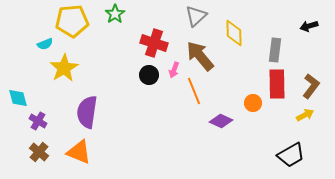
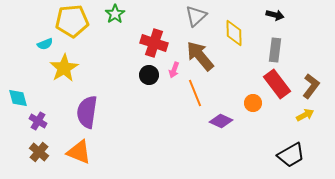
black arrow: moved 34 px left, 11 px up; rotated 150 degrees counterclockwise
red rectangle: rotated 36 degrees counterclockwise
orange line: moved 1 px right, 2 px down
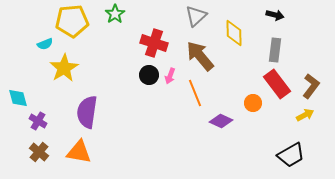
pink arrow: moved 4 px left, 6 px down
orange triangle: rotated 12 degrees counterclockwise
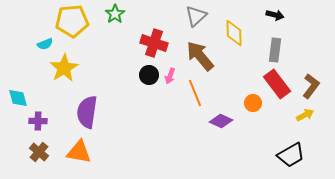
purple cross: rotated 30 degrees counterclockwise
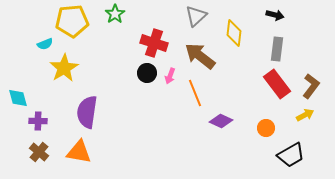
yellow diamond: rotated 8 degrees clockwise
gray rectangle: moved 2 px right, 1 px up
brown arrow: rotated 12 degrees counterclockwise
black circle: moved 2 px left, 2 px up
orange circle: moved 13 px right, 25 px down
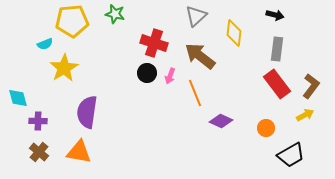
green star: rotated 24 degrees counterclockwise
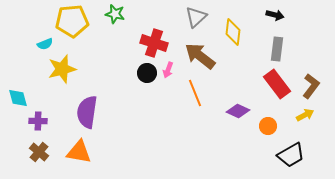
gray triangle: moved 1 px down
yellow diamond: moved 1 px left, 1 px up
yellow star: moved 2 px left, 1 px down; rotated 16 degrees clockwise
pink arrow: moved 2 px left, 6 px up
purple diamond: moved 17 px right, 10 px up
orange circle: moved 2 px right, 2 px up
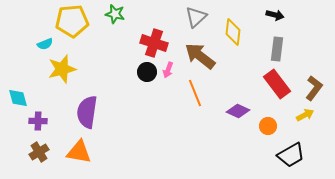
black circle: moved 1 px up
brown L-shape: moved 3 px right, 2 px down
brown cross: rotated 18 degrees clockwise
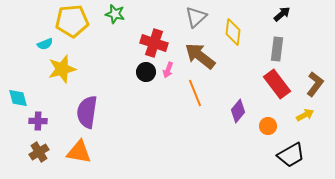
black arrow: moved 7 px right, 1 px up; rotated 54 degrees counterclockwise
black circle: moved 1 px left
brown L-shape: moved 1 px right, 4 px up
purple diamond: rotated 75 degrees counterclockwise
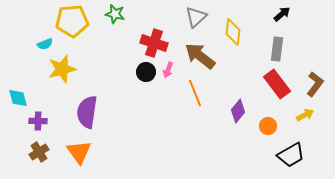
orange triangle: rotated 44 degrees clockwise
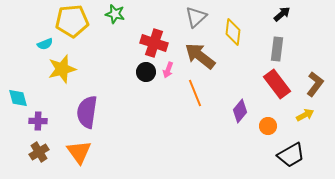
purple diamond: moved 2 px right
